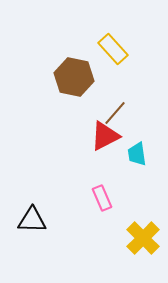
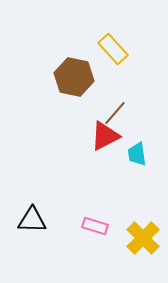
pink rectangle: moved 7 px left, 28 px down; rotated 50 degrees counterclockwise
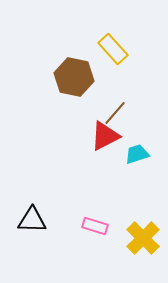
cyan trapezoid: rotated 80 degrees clockwise
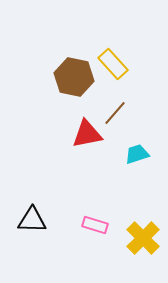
yellow rectangle: moved 15 px down
red triangle: moved 18 px left, 2 px up; rotated 16 degrees clockwise
pink rectangle: moved 1 px up
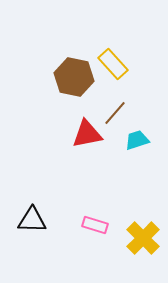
cyan trapezoid: moved 14 px up
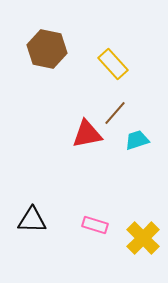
brown hexagon: moved 27 px left, 28 px up
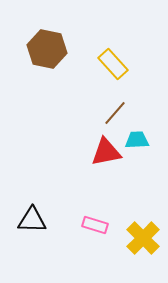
red triangle: moved 19 px right, 18 px down
cyan trapezoid: rotated 15 degrees clockwise
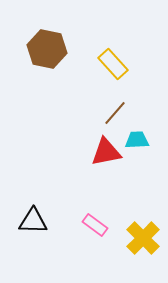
black triangle: moved 1 px right, 1 px down
pink rectangle: rotated 20 degrees clockwise
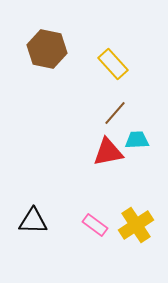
red triangle: moved 2 px right
yellow cross: moved 7 px left, 13 px up; rotated 12 degrees clockwise
